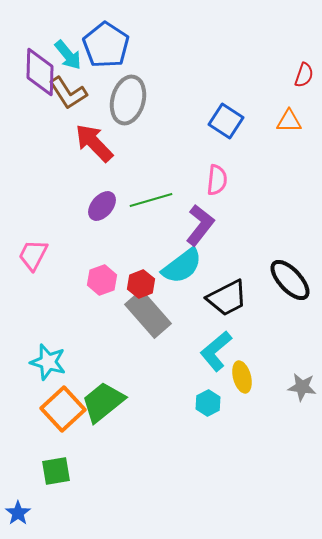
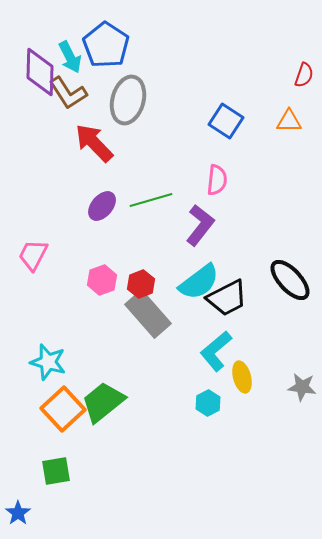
cyan arrow: moved 2 px right, 2 px down; rotated 12 degrees clockwise
cyan semicircle: moved 17 px right, 16 px down
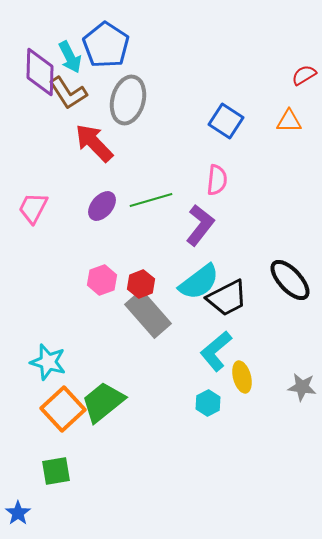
red semicircle: rotated 140 degrees counterclockwise
pink trapezoid: moved 47 px up
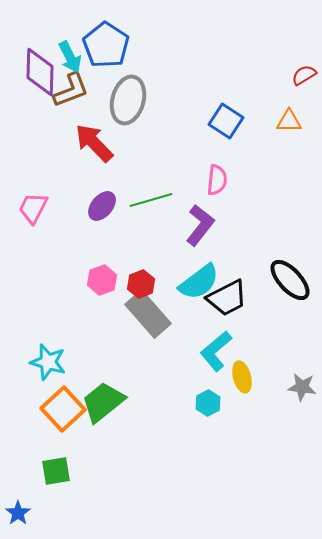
brown L-shape: moved 3 px right, 3 px up; rotated 78 degrees counterclockwise
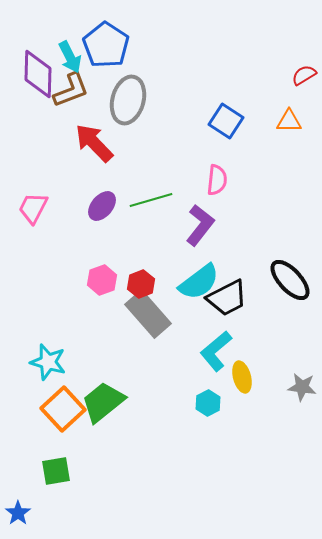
purple diamond: moved 2 px left, 2 px down
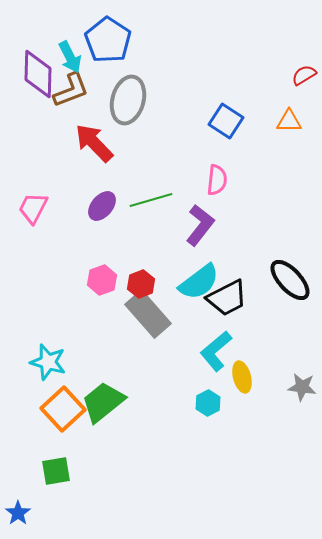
blue pentagon: moved 2 px right, 5 px up
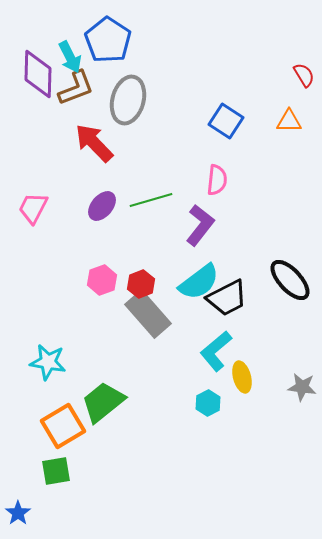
red semicircle: rotated 90 degrees clockwise
brown L-shape: moved 5 px right, 2 px up
cyan star: rotated 6 degrees counterclockwise
orange square: moved 17 px down; rotated 12 degrees clockwise
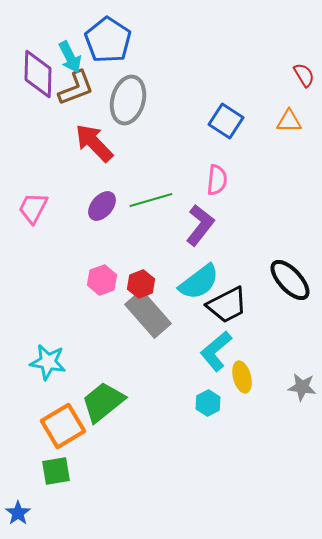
black trapezoid: moved 7 px down
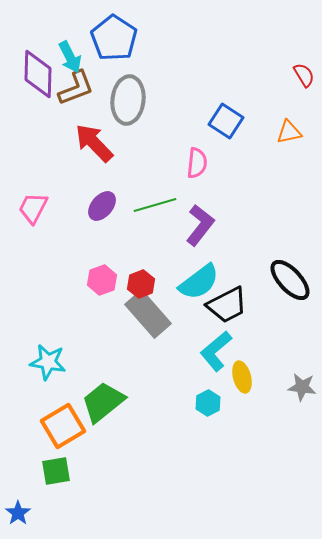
blue pentagon: moved 6 px right, 2 px up
gray ellipse: rotated 9 degrees counterclockwise
orange triangle: moved 11 px down; rotated 12 degrees counterclockwise
pink semicircle: moved 20 px left, 17 px up
green line: moved 4 px right, 5 px down
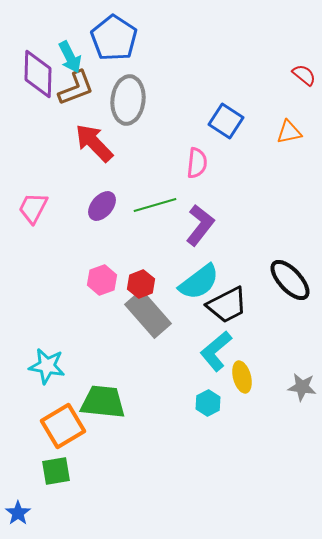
red semicircle: rotated 20 degrees counterclockwise
cyan star: moved 1 px left, 4 px down
green trapezoid: rotated 45 degrees clockwise
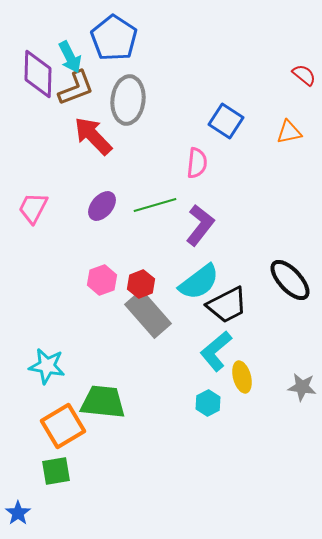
red arrow: moved 1 px left, 7 px up
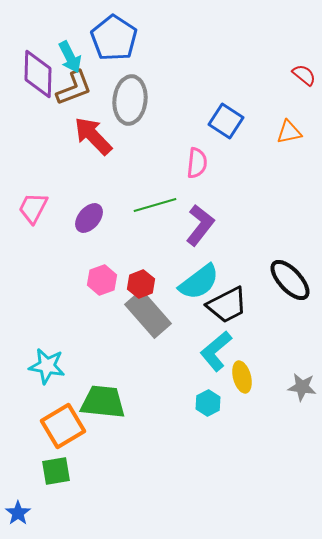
brown L-shape: moved 2 px left
gray ellipse: moved 2 px right
purple ellipse: moved 13 px left, 12 px down
